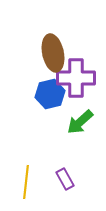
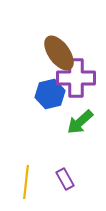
brown ellipse: moved 6 px right; rotated 24 degrees counterclockwise
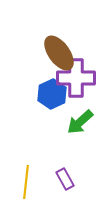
blue hexagon: moved 2 px right; rotated 12 degrees counterclockwise
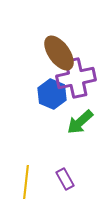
purple cross: rotated 12 degrees counterclockwise
blue hexagon: rotated 12 degrees counterclockwise
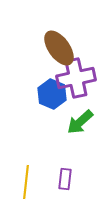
brown ellipse: moved 5 px up
purple rectangle: rotated 35 degrees clockwise
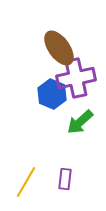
yellow line: rotated 24 degrees clockwise
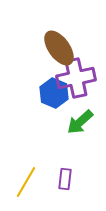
blue hexagon: moved 2 px right, 1 px up
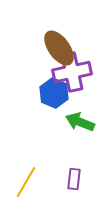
purple cross: moved 4 px left, 6 px up
green arrow: rotated 64 degrees clockwise
purple rectangle: moved 9 px right
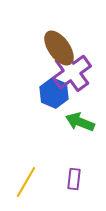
purple cross: rotated 24 degrees counterclockwise
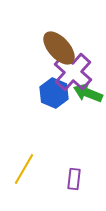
brown ellipse: rotated 6 degrees counterclockwise
purple cross: moved 1 px right; rotated 12 degrees counterclockwise
green arrow: moved 8 px right, 29 px up
yellow line: moved 2 px left, 13 px up
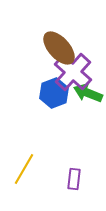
blue hexagon: rotated 16 degrees clockwise
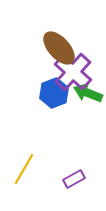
purple rectangle: rotated 55 degrees clockwise
